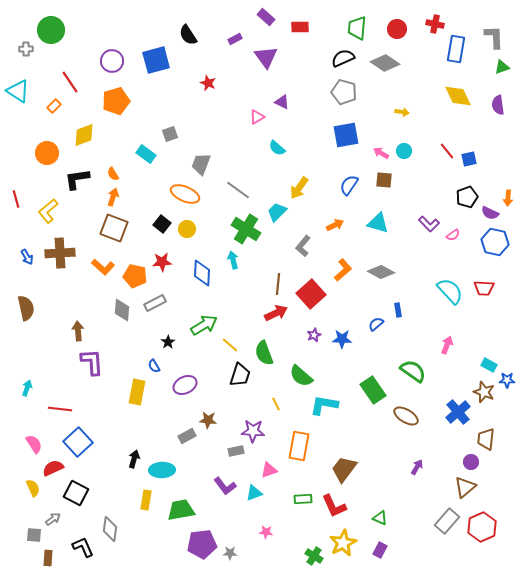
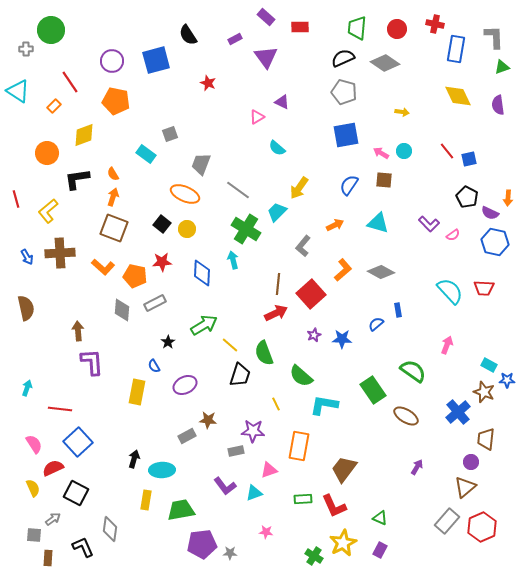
orange pentagon at (116, 101): rotated 28 degrees clockwise
black pentagon at (467, 197): rotated 25 degrees counterclockwise
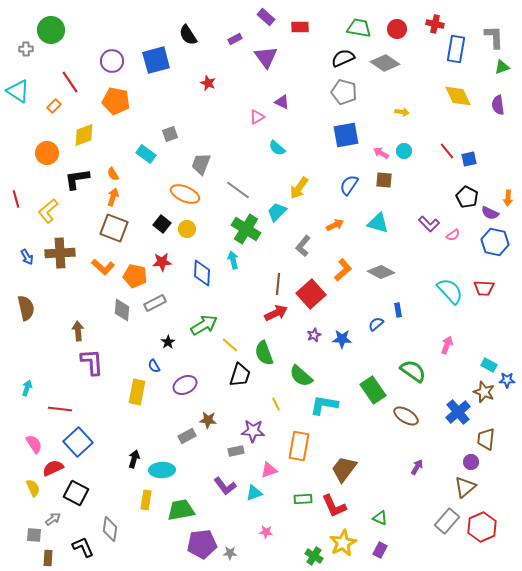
green trapezoid at (357, 28): moved 2 px right; rotated 95 degrees clockwise
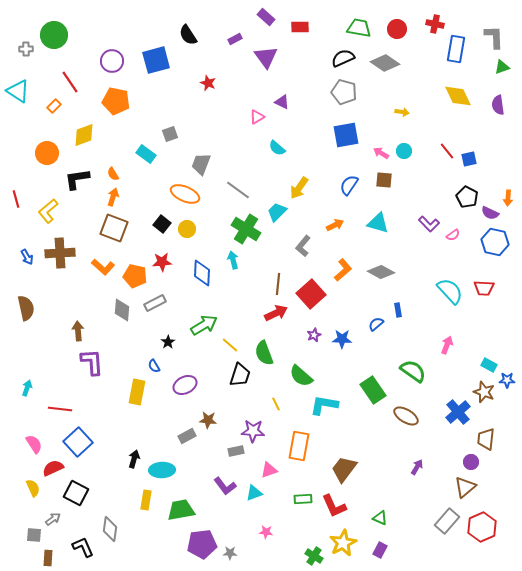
green circle at (51, 30): moved 3 px right, 5 px down
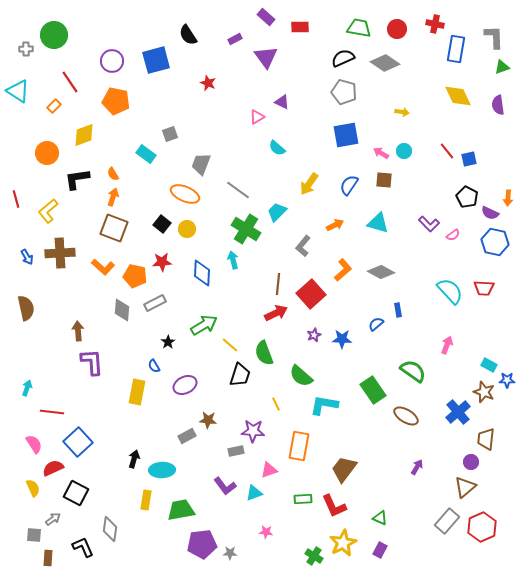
yellow arrow at (299, 188): moved 10 px right, 4 px up
red line at (60, 409): moved 8 px left, 3 px down
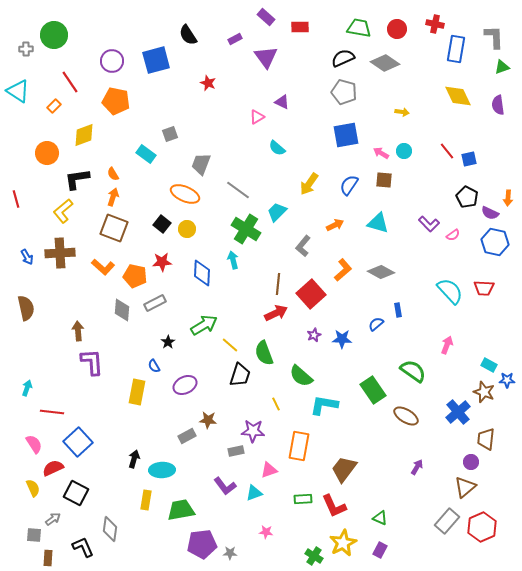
yellow L-shape at (48, 211): moved 15 px right
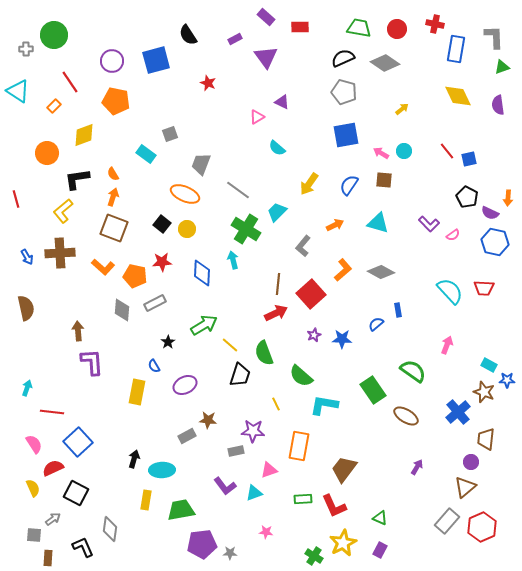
yellow arrow at (402, 112): moved 3 px up; rotated 48 degrees counterclockwise
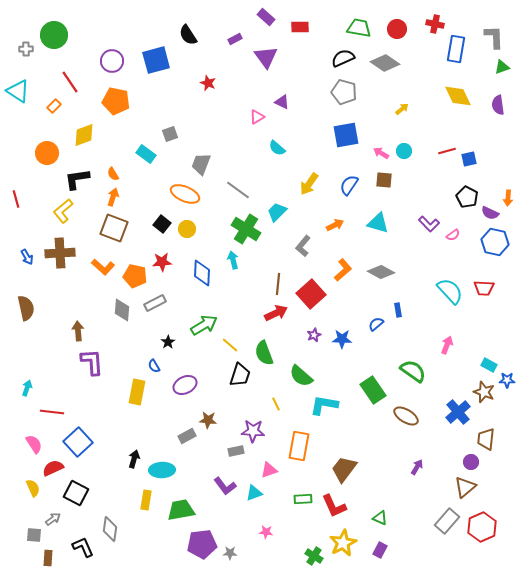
red line at (447, 151): rotated 66 degrees counterclockwise
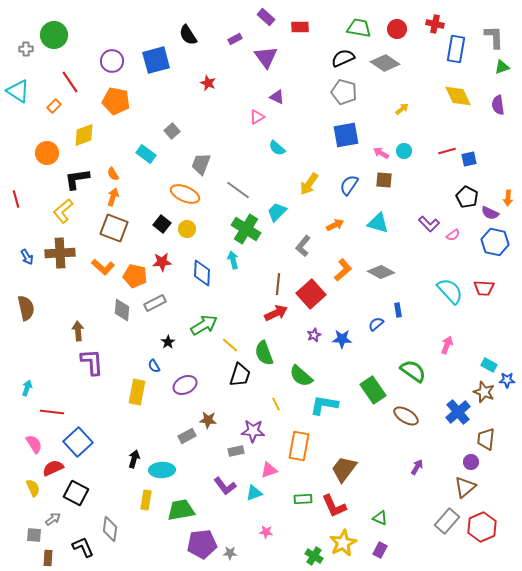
purple triangle at (282, 102): moved 5 px left, 5 px up
gray square at (170, 134): moved 2 px right, 3 px up; rotated 21 degrees counterclockwise
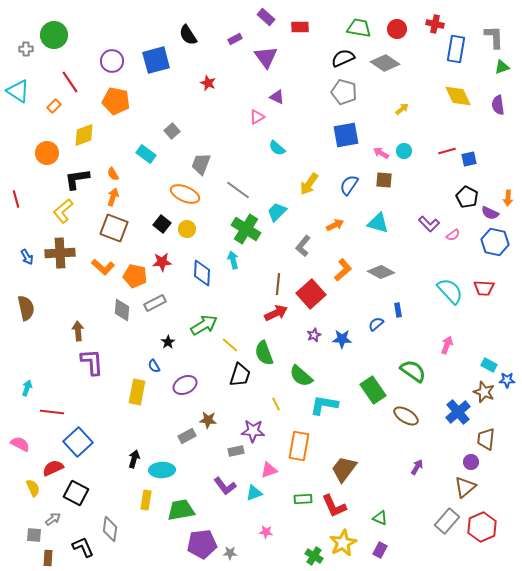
pink semicircle at (34, 444): moved 14 px left; rotated 30 degrees counterclockwise
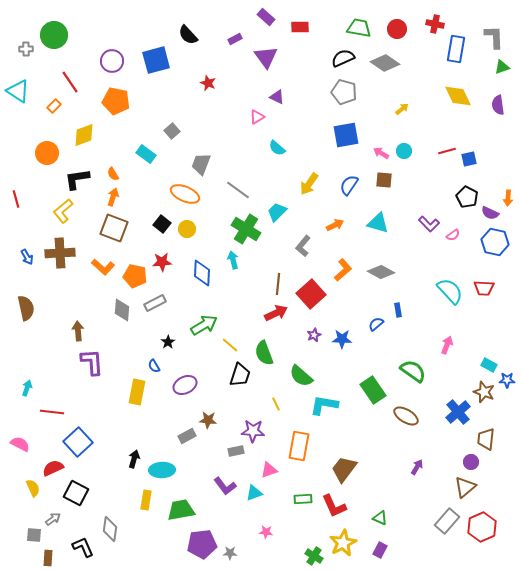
black semicircle at (188, 35): rotated 10 degrees counterclockwise
